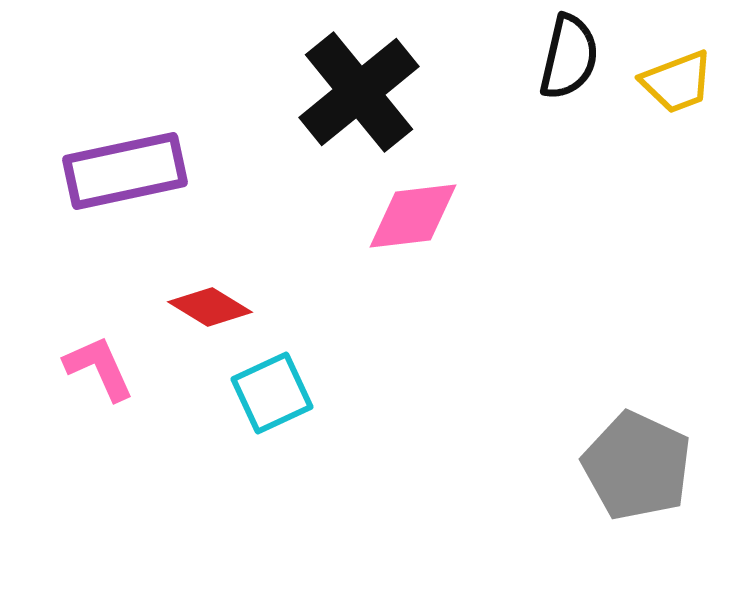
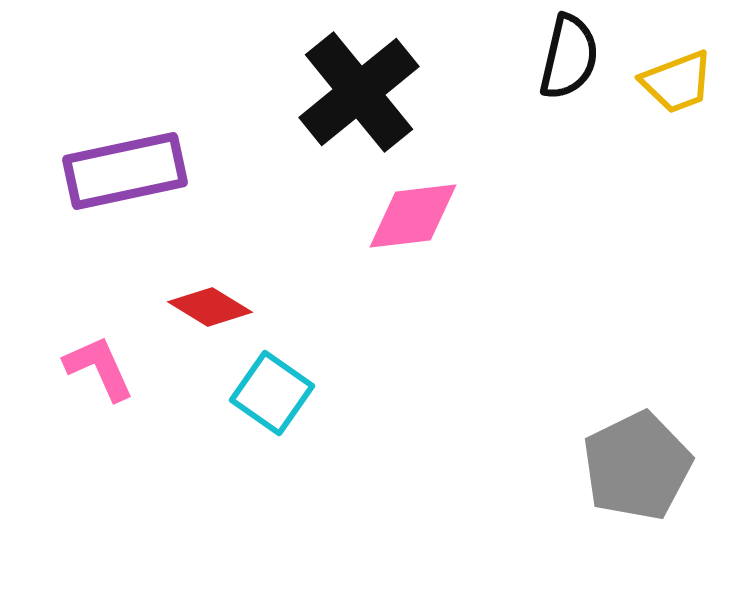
cyan square: rotated 30 degrees counterclockwise
gray pentagon: rotated 21 degrees clockwise
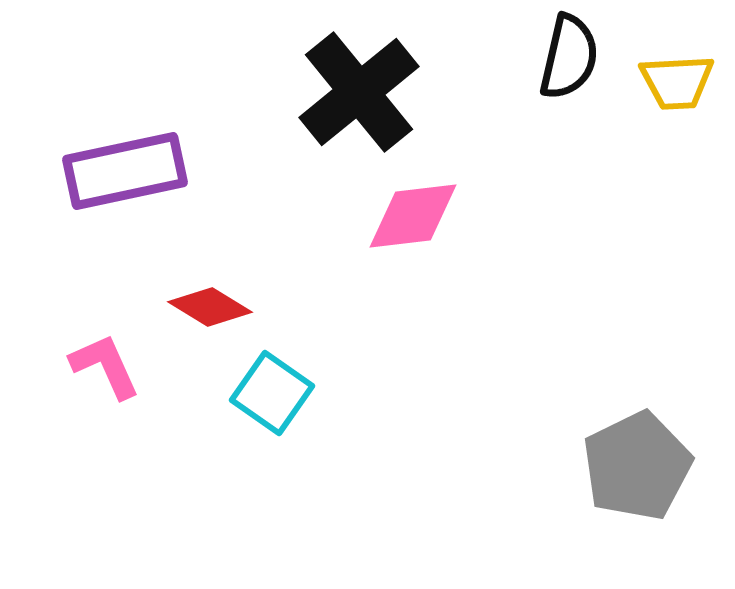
yellow trapezoid: rotated 18 degrees clockwise
pink L-shape: moved 6 px right, 2 px up
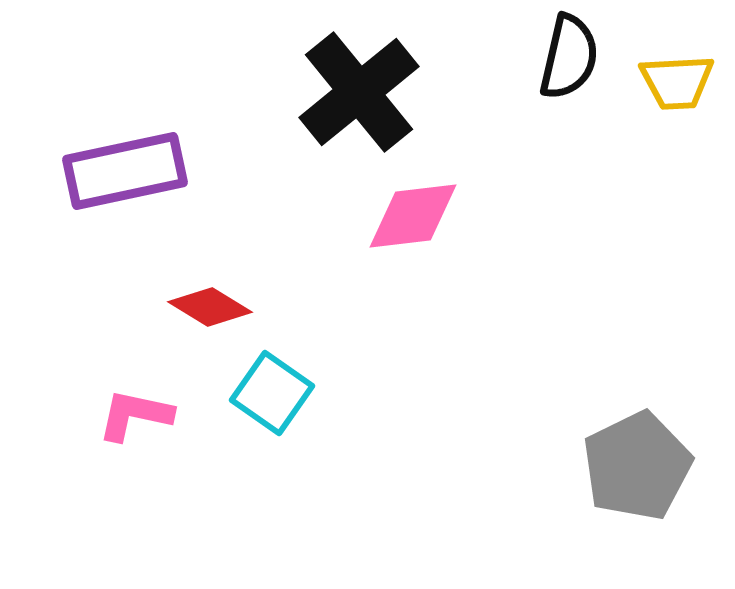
pink L-shape: moved 30 px right, 49 px down; rotated 54 degrees counterclockwise
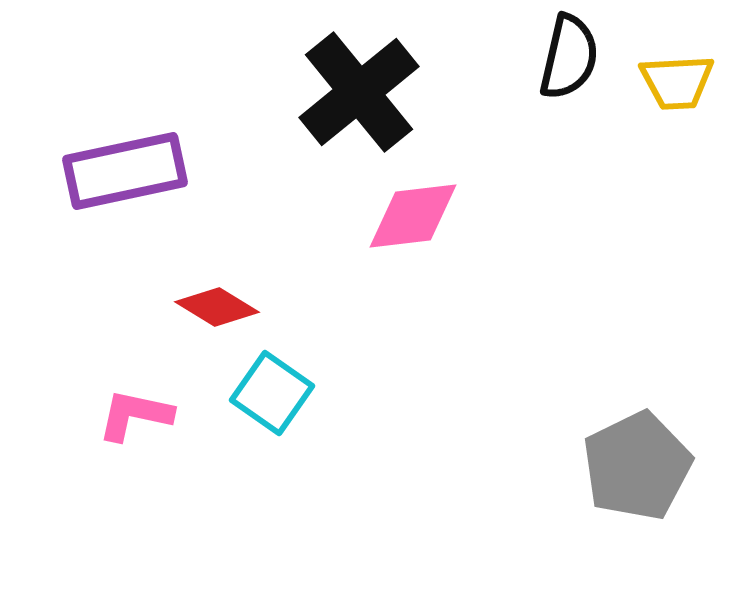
red diamond: moved 7 px right
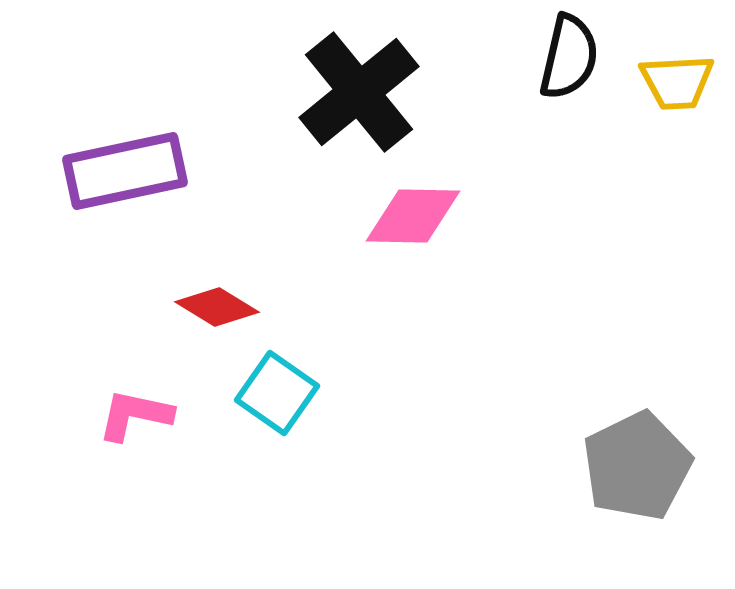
pink diamond: rotated 8 degrees clockwise
cyan square: moved 5 px right
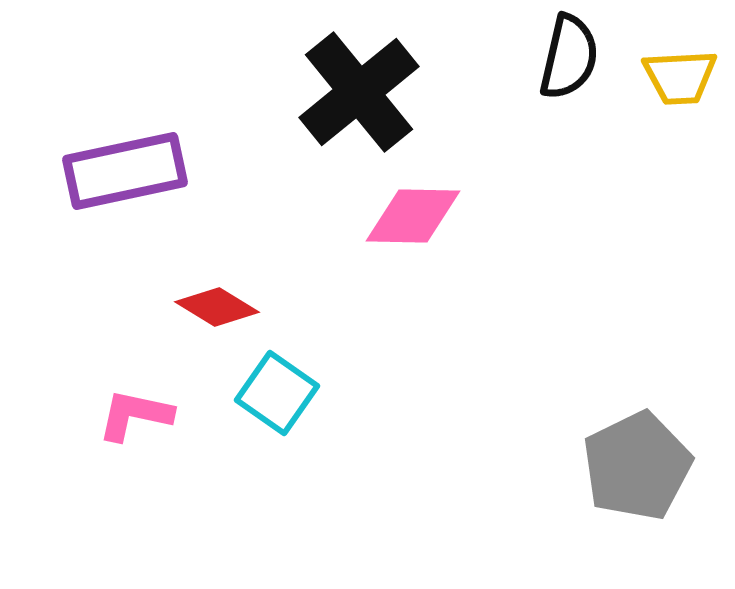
yellow trapezoid: moved 3 px right, 5 px up
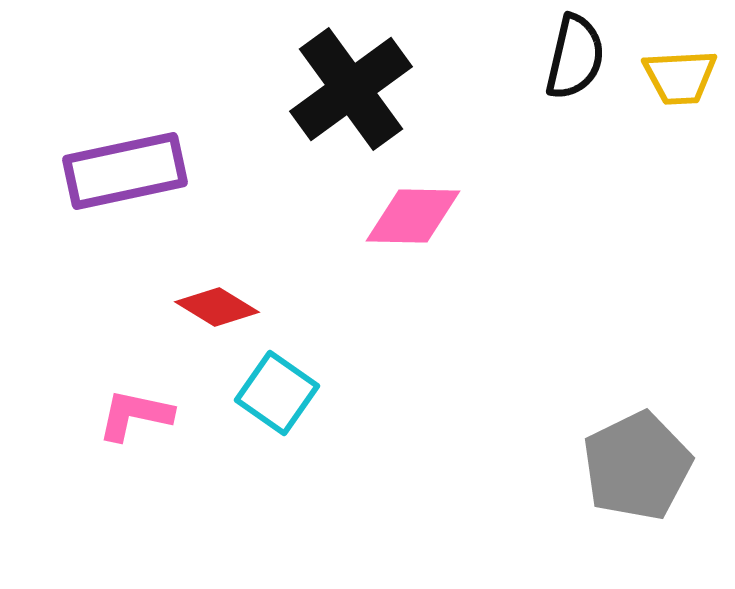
black semicircle: moved 6 px right
black cross: moved 8 px left, 3 px up; rotated 3 degrees clockwise
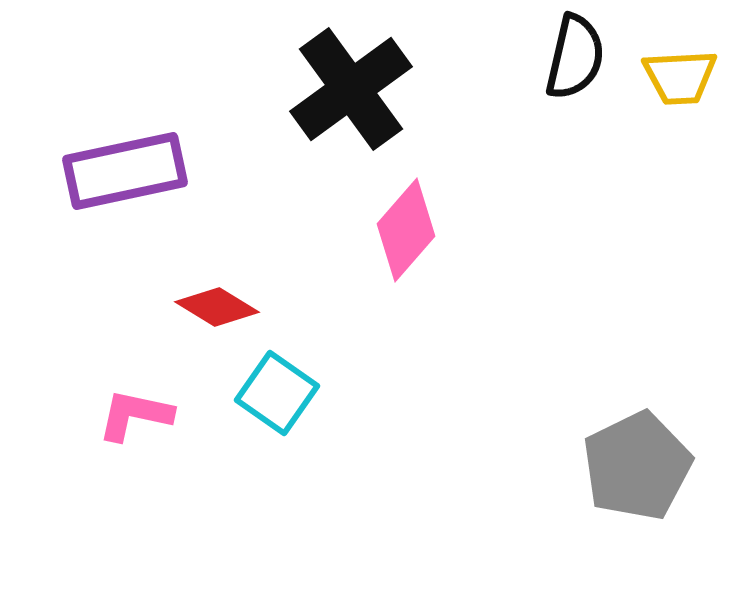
pink diamond: moved 7 px left, 14 px down; rotated 50 degrees counterclockwise
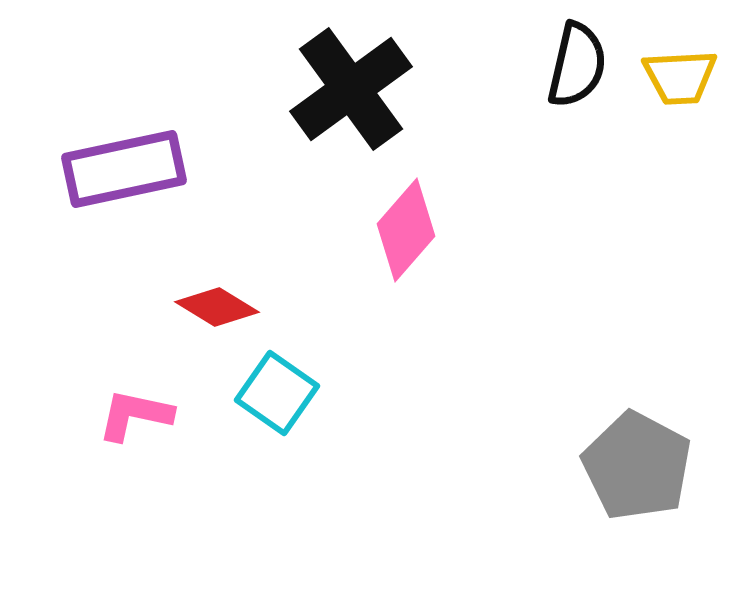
black semicircle: moved 2 px right, 8 px down
purple rectangle: moved 1 px left, 2 px up
gray pentagon: rotated 18 degrees counterclockwise
